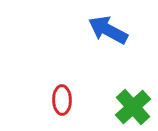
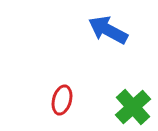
red ellipse: rotated 16 degrees clockwise
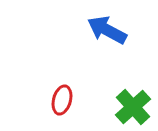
blue arrow: moved 1 px left
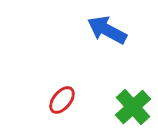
red ellipse: rotated 24 degrees clockwise
